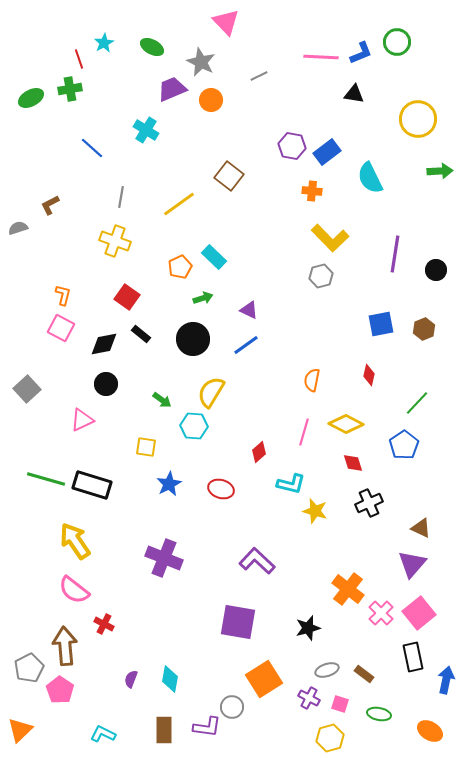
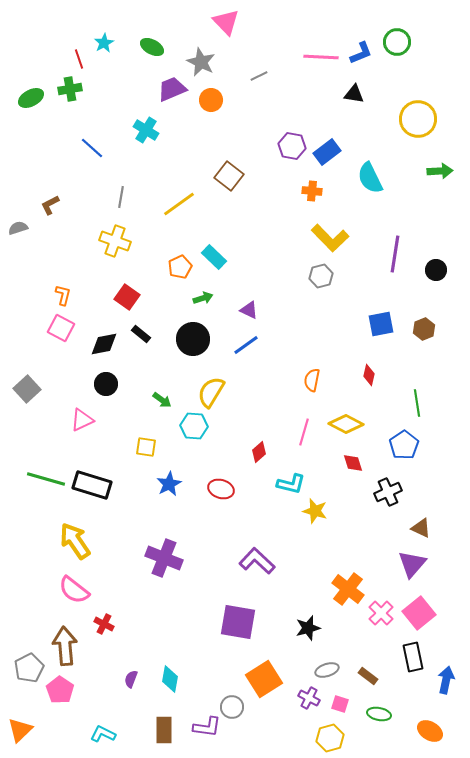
green line at (417, 403): rotated 52 degrees counterclockwise
black cross at (369, 503): moved 19 px right, 11 px up
brown rectangle at (364, 674): moved 4 px right, 2 px down
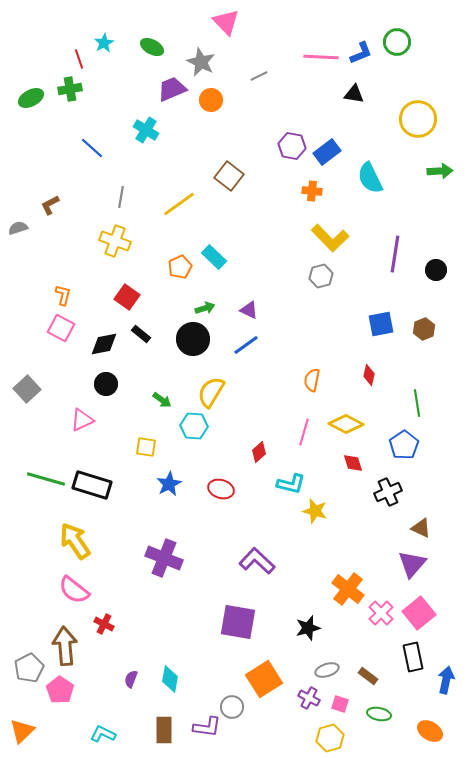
green arrow at (203, 298): moved 2 px right, 10 px down
orange triangle at (20, 730): moved 2 px right, 1 px down
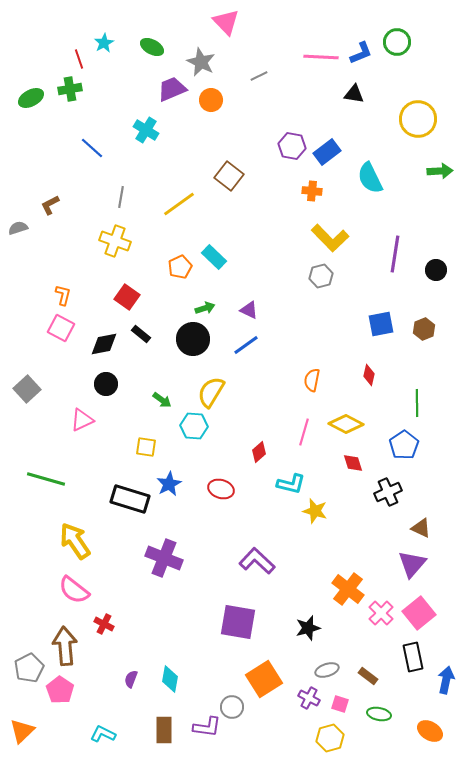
green line at (417, 403): rotated 8 degrees clockwise
black rectangle at (92, 485): moved 38 px right, 14 px down
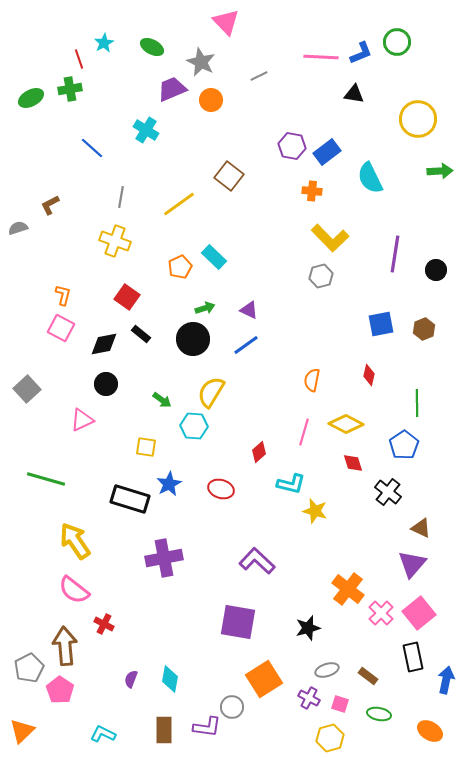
black cross at (388, 492): rotated 28 degrees counterclockwise
purple cross at (164, 558): rotated 33 degrees counterclockwise
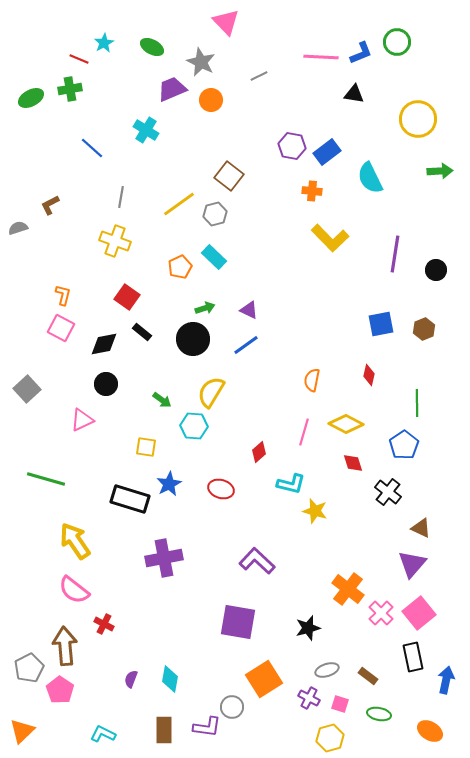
red line at (79, 59): rotated 48 degrees counterclockwise
gray hexagon at (321, 276): moved 106 px left, 62 px up
black rectangle at (141, 334): moved 1 px right, 2 px up
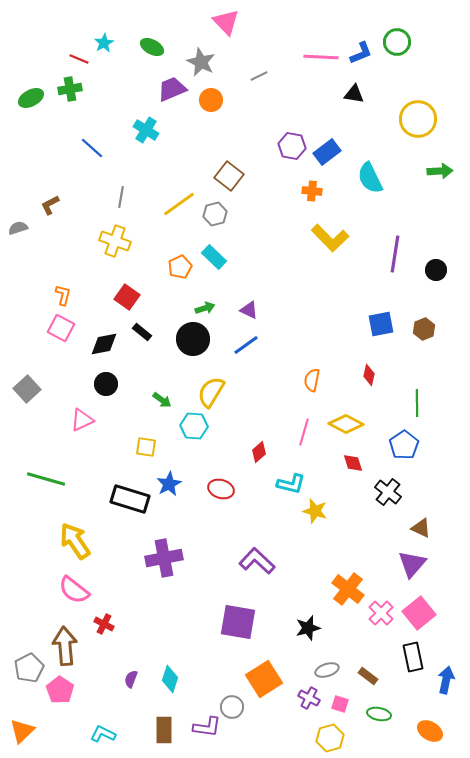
cyan diamond at (170, 679): rotated 8 degrees clockwise
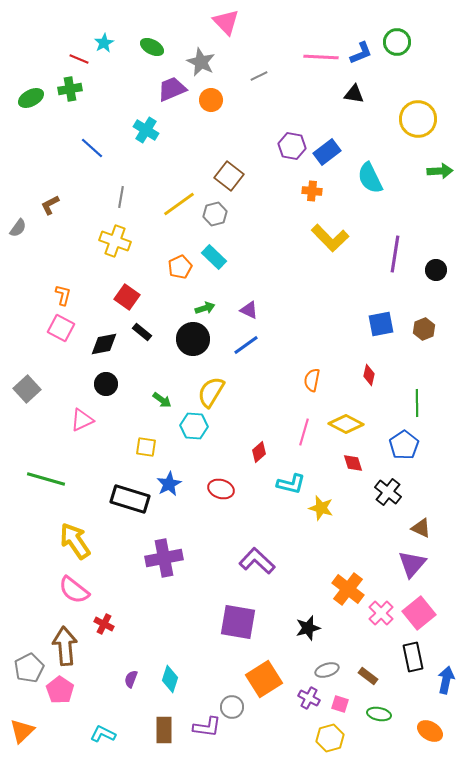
gray semicircle at (18, 228): rotated 144 degrees clockwise
yellow star at (315, 511): moved 6 px right, 3 px up
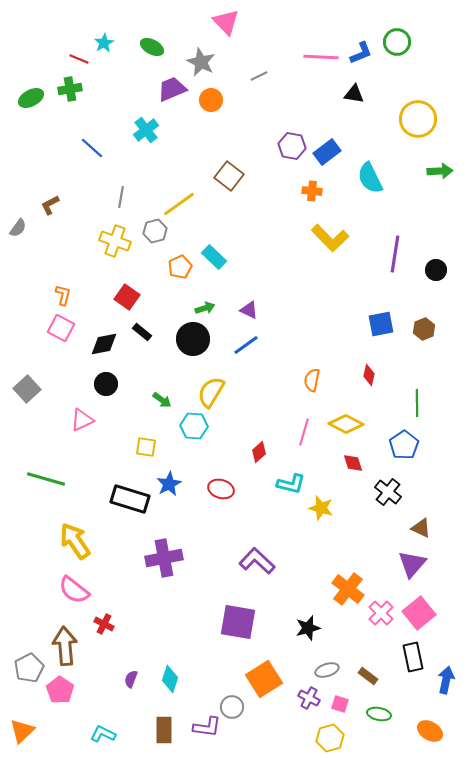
cyan cross at (146, 130): rotated 20 degrees clockwise
gray hexagon at (215, 214): moved 60 px left, 17 px down
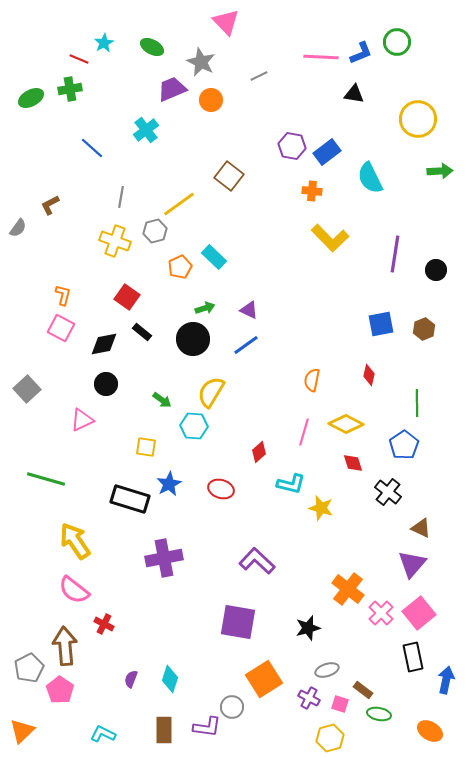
brown rectangle at (368, 676): moved 5 px left, 14 px down
